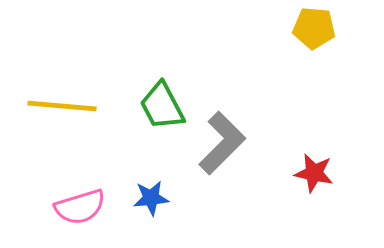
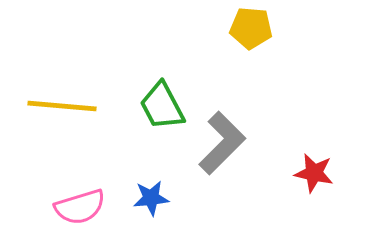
yellow pentagon: moved 63 px left
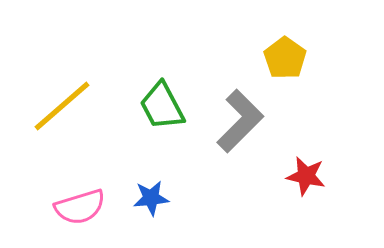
yellow pentagon: moved 34 px right, 30 px down; rotated 30 degrees clockwise
yellow line: rotated 46 degrees counterclockwise
gray L-shape: moved 18 px right, 22 px up
red star: moved 8 px left, 3 px down
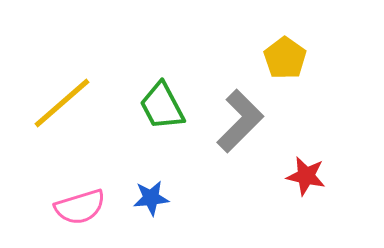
yellow line: moved 3 px up
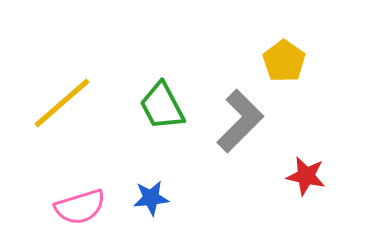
yellow pentagon: moved 1 px left, 3 px down
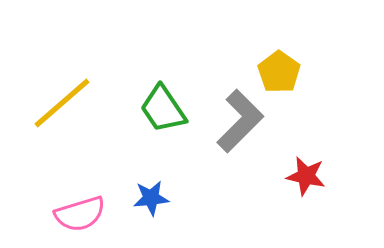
yellow pentagon: moved 5 px left, 11 px down
green trapezoid: moved 1 px right, 3 px down; rotated 6 degrees counterclockwise
pink semicircle: moved 7 px down
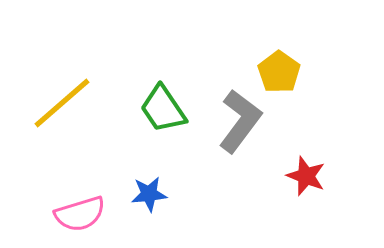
gray L-shape: rotated 8 degrees counterclockwise
red star: rotated 9 degrees clockwise
blue star: moved 2 px left, 4 px up
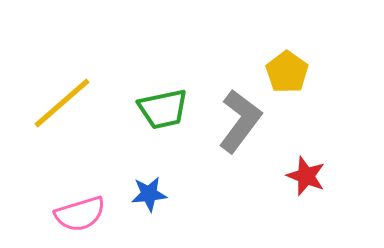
yellow pentagon: moved 8 px right
green trapezoid: rotated 68 degrees counterclockwise
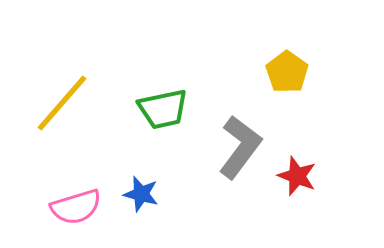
yellow line: rotated 8 degrees counterclockwise
gray L-shape: moved 26 px down
red star: moved 9 px left
blue star: moved 8 px left; rotated 21 degrees clockwise
pink semicircle: moved 4 px left, 7 px up
